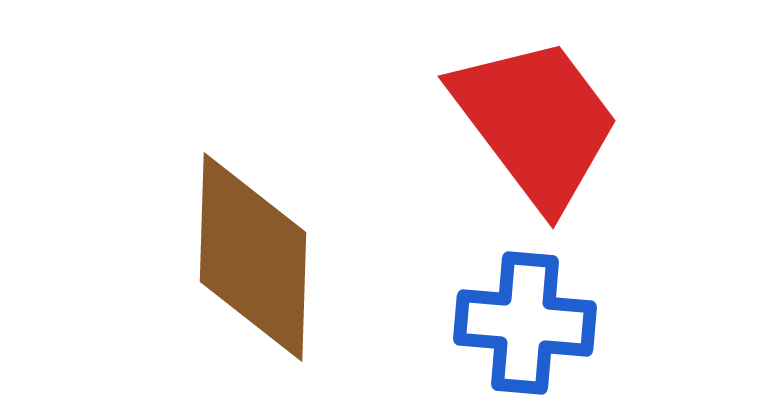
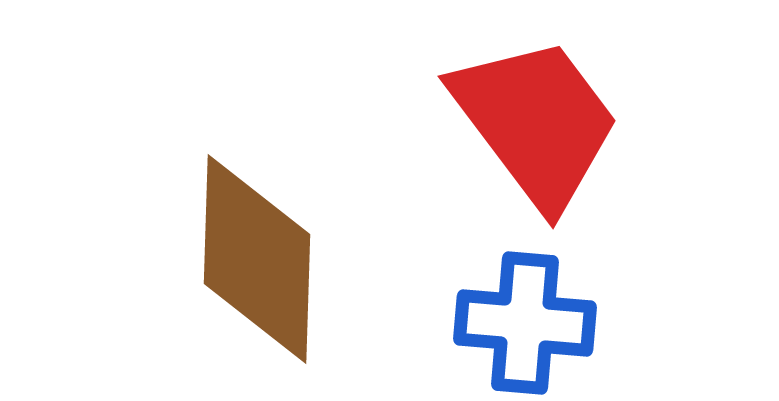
brown diamond: moved 4 px right, 2 px down
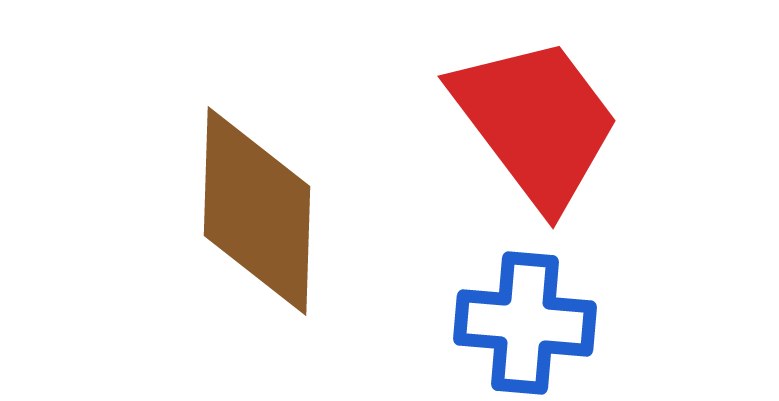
brown diamond: moved 48 px up
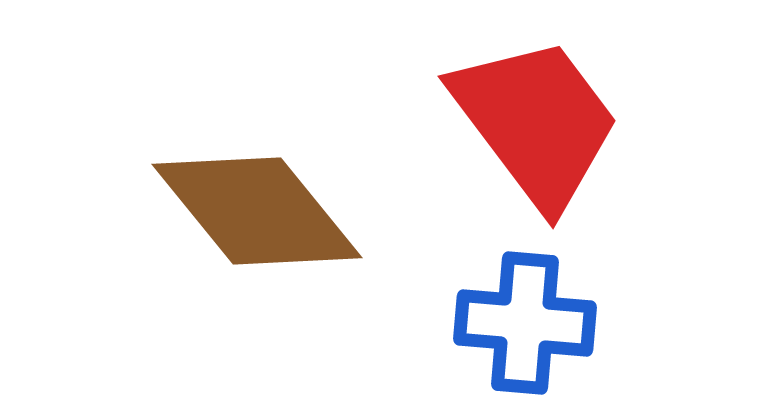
brown diamond: rotated 41 degrees counterclockwise
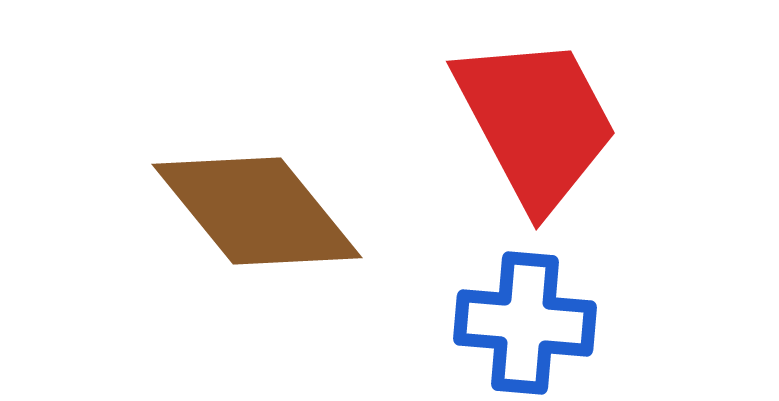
red trapezoid: rotated 9 degrees clockwise
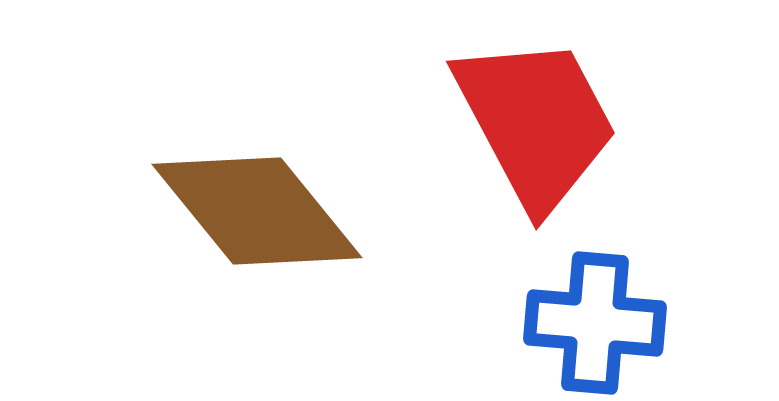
blue cross: moved 70 px right
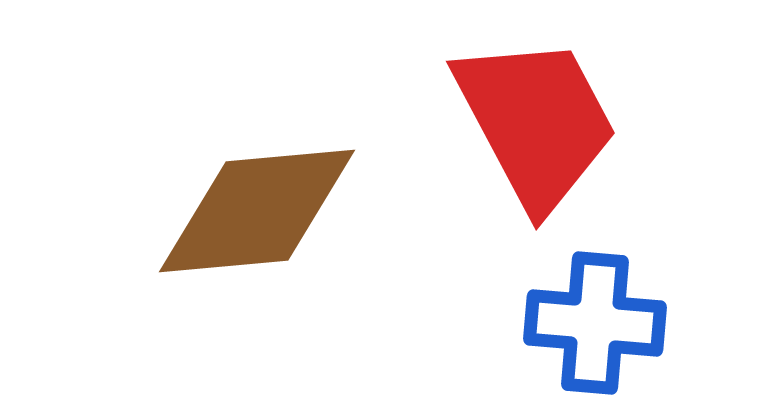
brown diamond: rotated 56 degrees counterclockwise
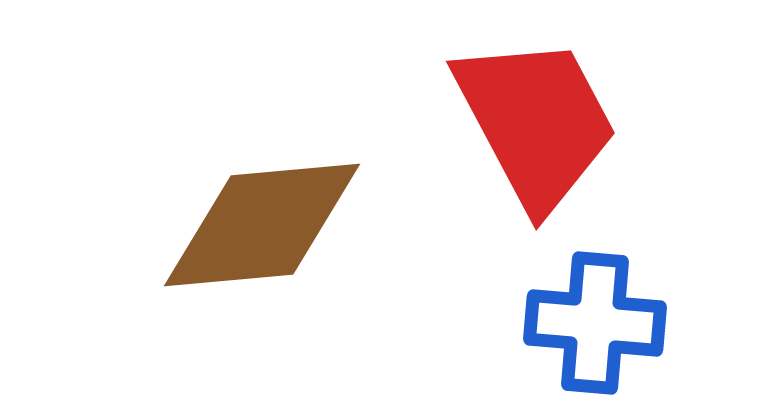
brown diamond: moved 5 px right, 14 px down
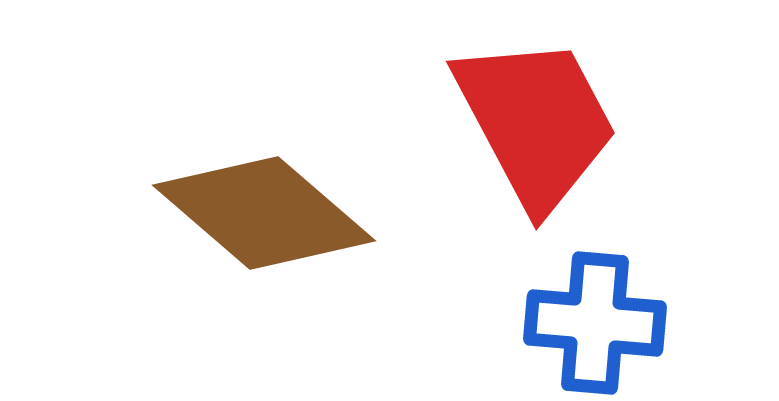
brown diamond: moved 2 px right, 12 px up; rotated 46 degrees clockwise
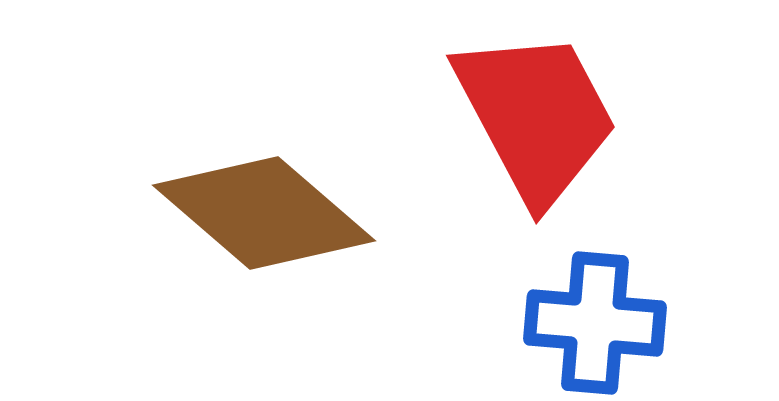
red trapezoid: moved 6 px up
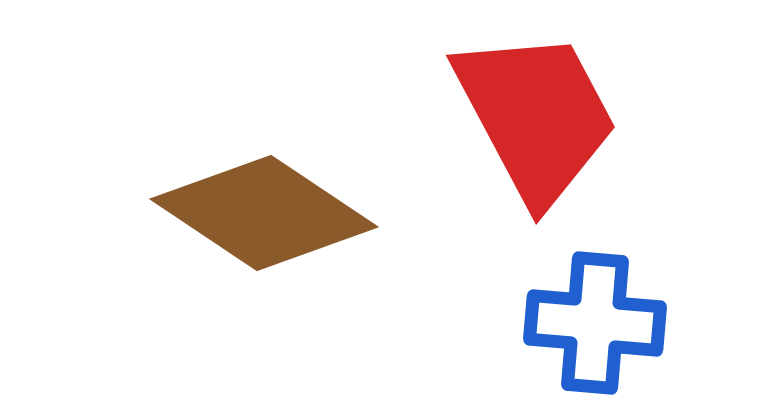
brown diamond: rotated 7 degrees counterclockwise
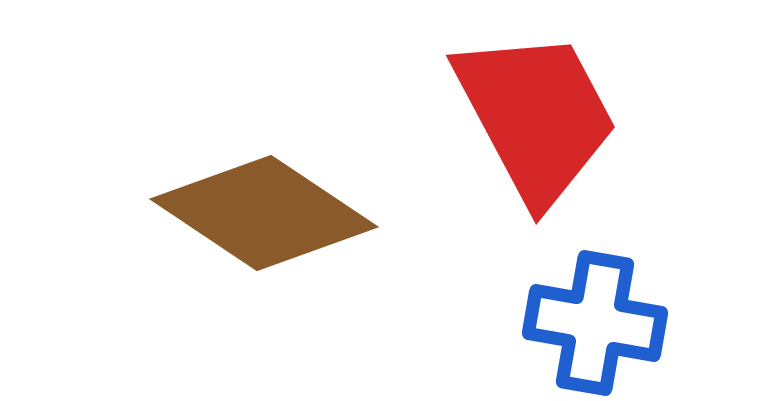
blue cross: rotated 5 degrees clockwise
